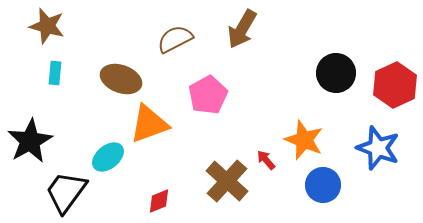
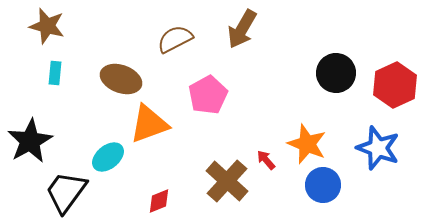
orange star: moved 3 px right, 4 px down
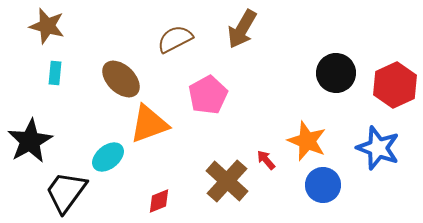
brown ellipse: rotated 24 degrees clockwise
orange star: moved 3 px up
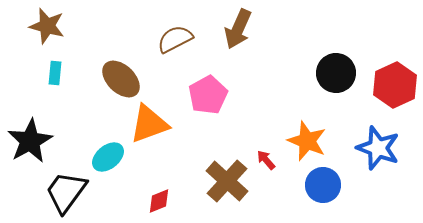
brown arrow: moved 4 px left; rotated 6 degrees counterclockwise
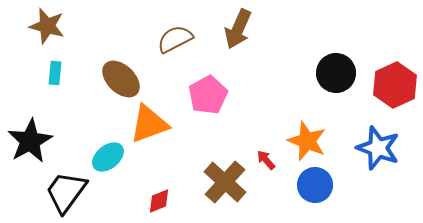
brown cross: moved 2 px left, 1 px down
blue circle: moved 8 px left
